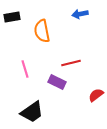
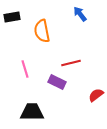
blue arrow: rotated 63 degrees clockwise
black trapezoid: rotated 145 degrees counterclockwise
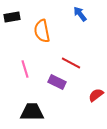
red line: rotated 42 degrees clockwise
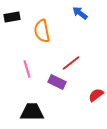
blue arrow: moved 1 px up; rotated 14 degrees counterclockwise
red line: rotated 66 degrees counterclockwise
pink line: moved 2 px right
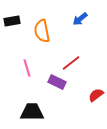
blue arrow: moved 6 px down; rotated 77 degrees counterclockwise
black rectangle: moved 4 px down
pink line: moved 1 px up
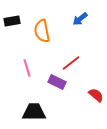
red semicircle: rotated 77 degrees clockwise
black trapezoid: moved 2 px right
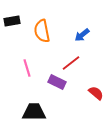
blue arrow: moved 2 px right, 16 px down
red semicircle: moved 2 px up
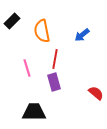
black rectangle: rotated 35 degrees counterclockwise
red line: moved 16 px left, 4 px up; rotated 42 degrees counterclockwise
purple rectangle: moved 3 px left; rotated 48 degrees clockwise
